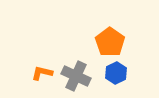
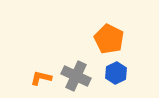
orange pentagon: moved 1 px left, 3 px up; rotated 8 degrees counterclockwise
orange L-shape: moved 1 px left, 5 px down
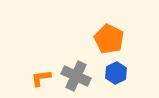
orange L-shape: rotated 20 degrees counterclockwise
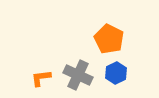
gray cross: moved 2 px right, 1 px up
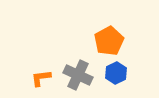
orange pentagon: moved 2 px down; rotated 16 degrees clockwise
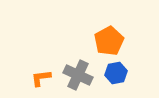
blue hexagon: rotated 15 degrees clockwise
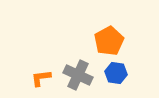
blue hexagon: rotated 20 degrees clockwise
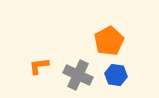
blue hexagon: moved 2 px down
orange L-shape: moved 2 px left, 12 px up
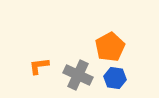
orange pentagon: moved 1 px right, 6 px down
blue hexagon: moved 1 px left, 3 px down
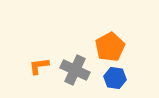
gray cross: moved 3 px left, 5 px up
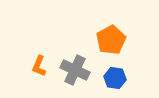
orange pentagon: moved 1 px right, 7 px up
orange L-shape: rotated 60 degrees counterclockwise
